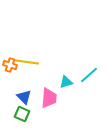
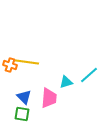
green square: rotated 14 degrees counterclockwise
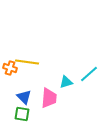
orange cross: moved 3 px down
cyan line: moved 1 px up
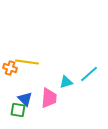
blue triangle: moved 1 px right, 2 px down
green square: moved 4 px left, 4 px up
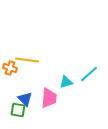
yellow line: moved 2 px up
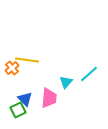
orange cross: moved 2 px right; rotated 32 degrees clockwise
cyan triangle: rotated 32 degrees counterclockwise
green square: rotated 35 degrees counterclockwise
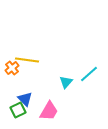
pink trapezoid: moved 13 px down; rotated 25 degrees clockwise
